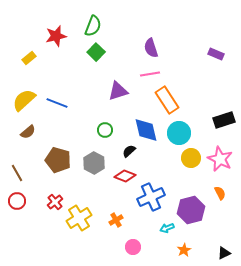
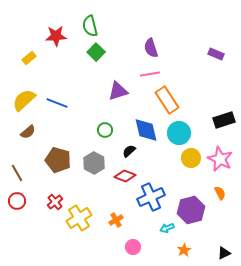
green semicircle: moved 3 px left; rotated 145 degrees clockwise
red star: rotated 10 degrees clockwise
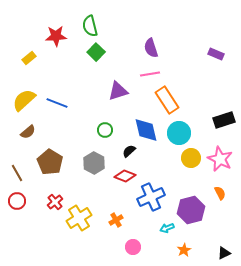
brown pentagon: moved 8 px left, 2 px down; rotated 15 degrees clockwise
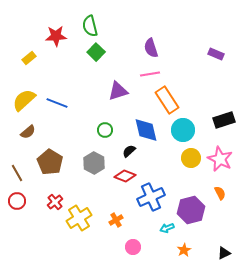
cyan circle: moved 4 px right, 3 px up
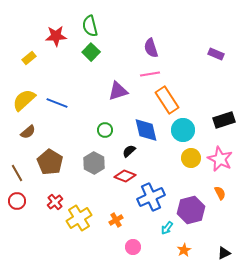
green square: moved 5 px left
cyan arrow: rotated 32 degrees counterclockwise
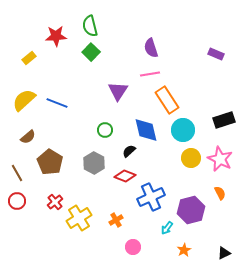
purple triangle: rotated 40 degrees counterclockwise
brown semicircle: moved 5 px down
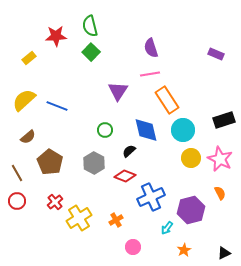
blue line: moved 3 px down
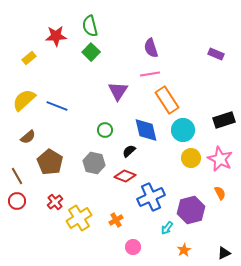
gray hexagon: rotated 15 degrees counterclockwise
brown line: moved 3 px down
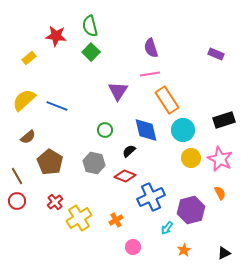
red star: rotated 10 degrees clockwise
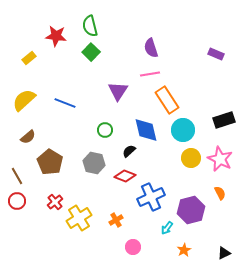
blue line: moved 8 px right, 3 px up
